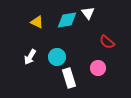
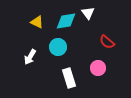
cyan diamond: moved 1 px left, 1 px down
cyan circle: moved 1 px right, 10 px up
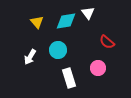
yellow triangle: rotated 24 degrees clockwise
cyan circle: moved 3 px down
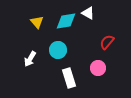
white triangle: rotated 24 degrees counterclockwise
red semicircle: rotated 91 degrees clockwise
white arrow: moved 2 px down
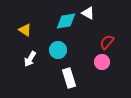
yellow triangle: moved 12 px left, 8 px down; rotated 16 degrees counterclockwise
pink circle: moved 4 px right, 6 px up
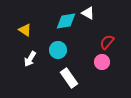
white rectangle: rotated 18 degrees counterclockwise
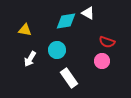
yellow triangle: rotated 24 degrees counterclockwise
red semicircle: rotated 112 degrees counterclockwise
cyan circle: moved 1 px left
pink circle: moved 1 px up
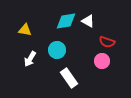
white triangle: moved 8 px down
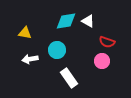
yellow triangle: moved 3 px down
white arrow: rotated 49 degrees clockwise
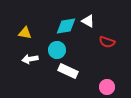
cyan diamond: moved 5 px down
pink circle: moved 5 px right, 26 px down
white rectangle: moved 1 px left, 7 px up; rotated 30 degrees counterclockwise
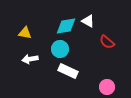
red semicircle: rotated 21 degrees clockwise
cyan circle: moved 3 px right, 1 px up
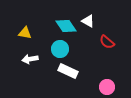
cyan diamond: rotated 65 degrees clockwise
